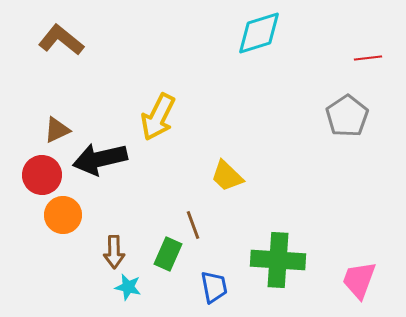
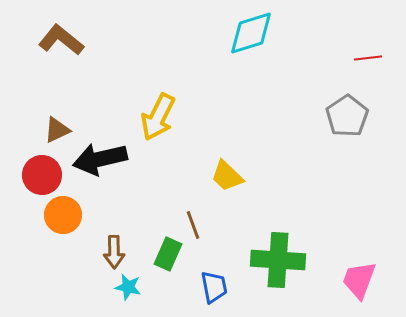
cyan diamond: moved 8 px left
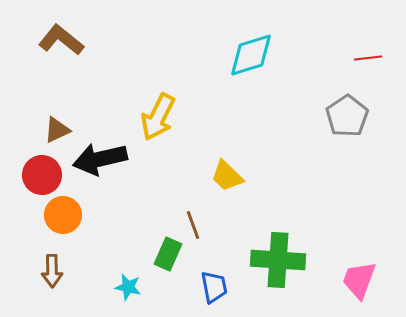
cyan diamond: moved 22 px down
brown arrow: moved 62 px left, 19 px down
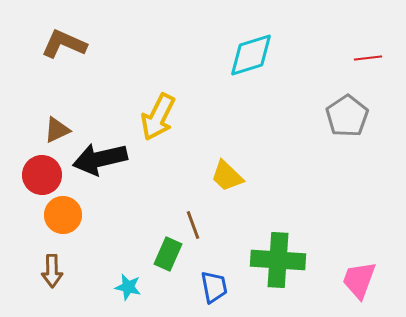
brown L-shape: moved 3 px right, 4 px down; rotated 15 degrees counterclockwise
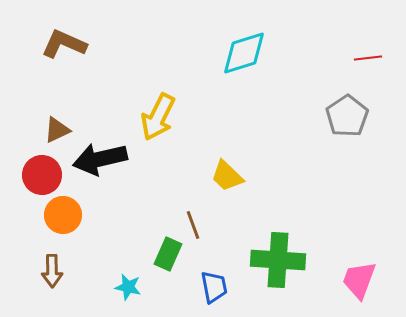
cyan diamond: moved 7 px left, 2 px up
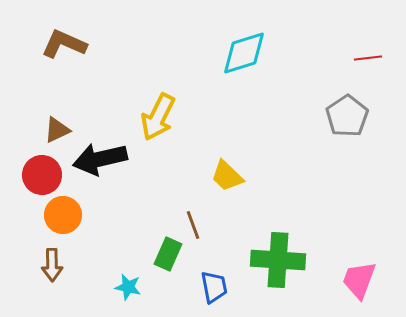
brown arrow: moved 6 px up
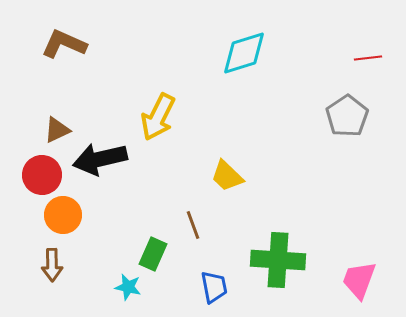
green rectangle: moved 15 px left
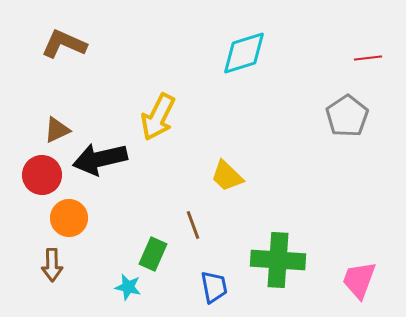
orange circle: moved 6 px right, 3 px down
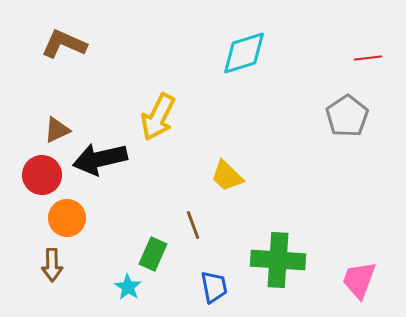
orange circle: moved 2 px left
cyan star: rotated 20 degrees clockwise
